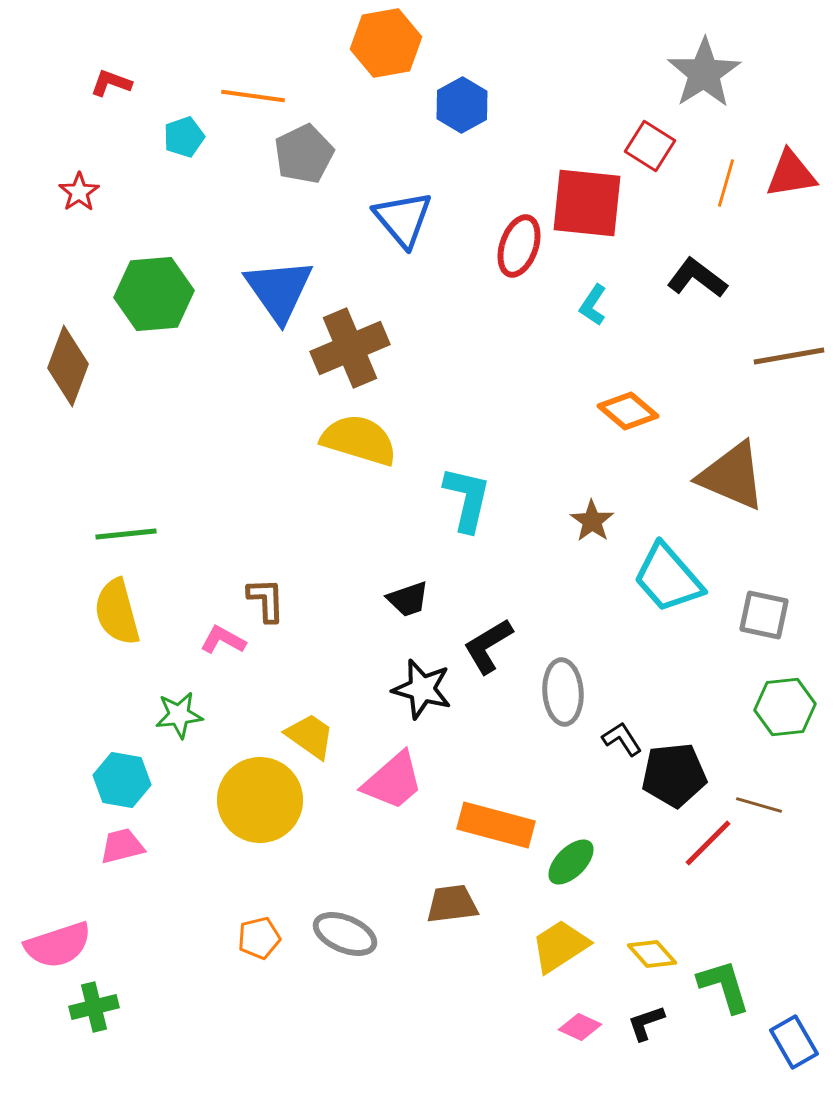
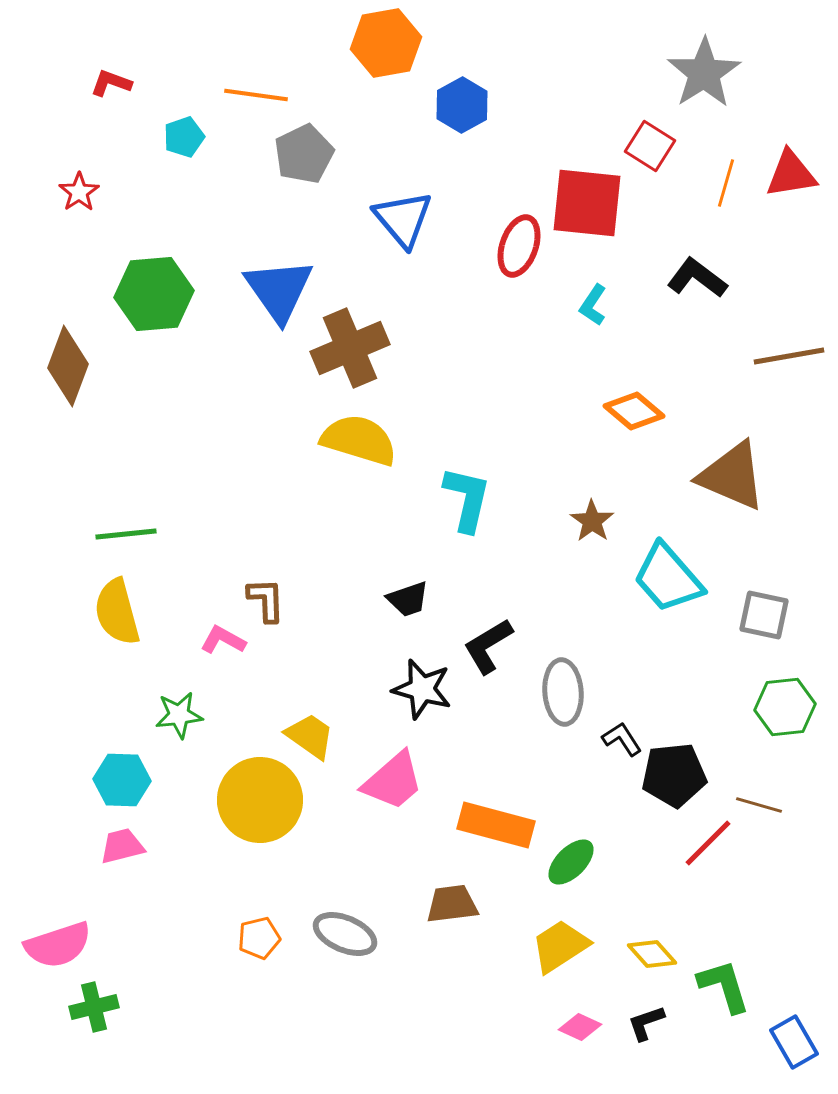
orange line at (253, 96): moved 3 px right, 1 px up
orange diamond at (628, 411): moved 6 px right
cyan hexagon at (122, 780): rotated 8 degrees counterclockwise
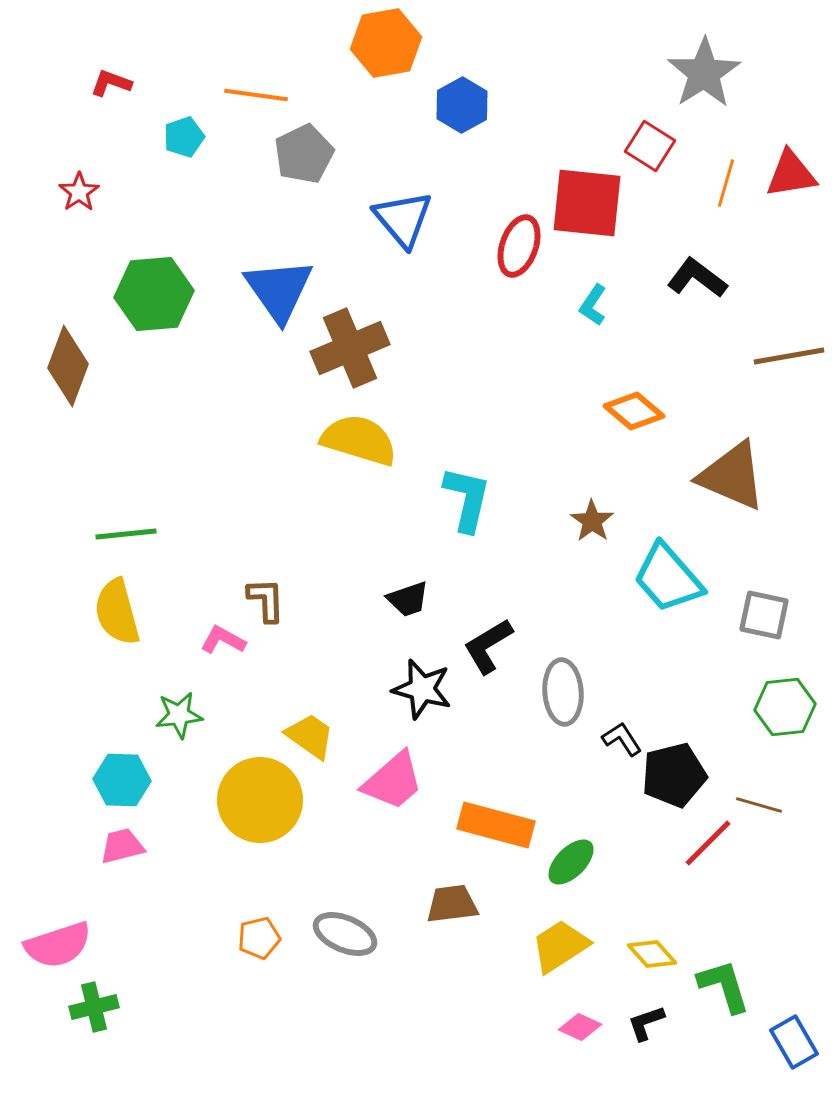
black pentagon at (674, 775): rotated 8 degrees counterclockwise
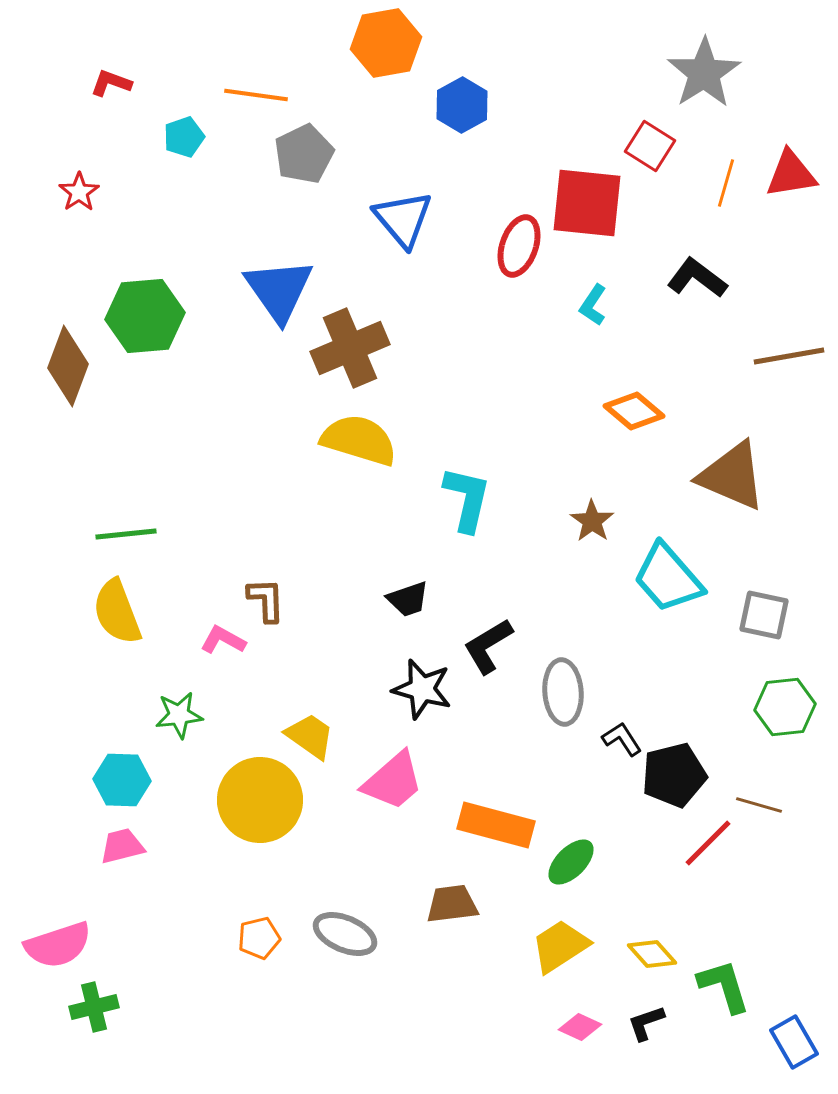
green hexagon at (154, 294): moved 9 px left, 22 px down
yellow semicircle at (117, 612): rotated 6 degrees counterclockwise
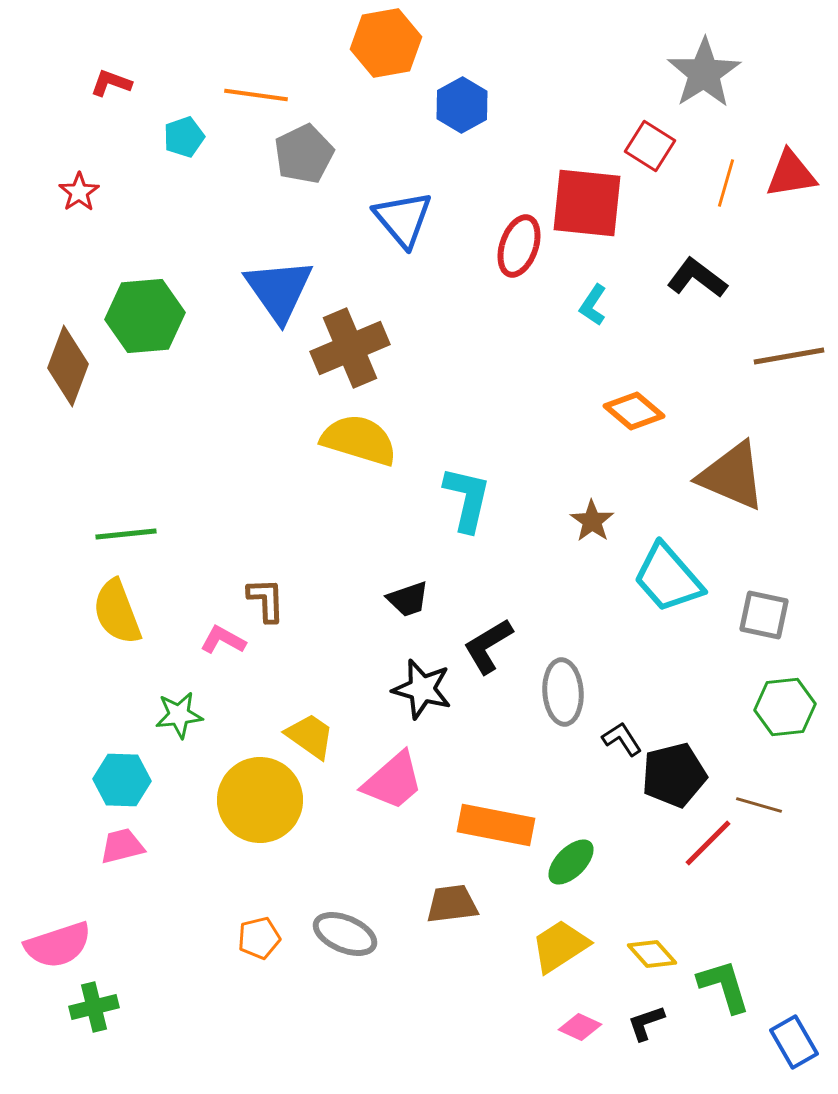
orange rectangle at (496, 825): rotated 4 degrees counterclockwise
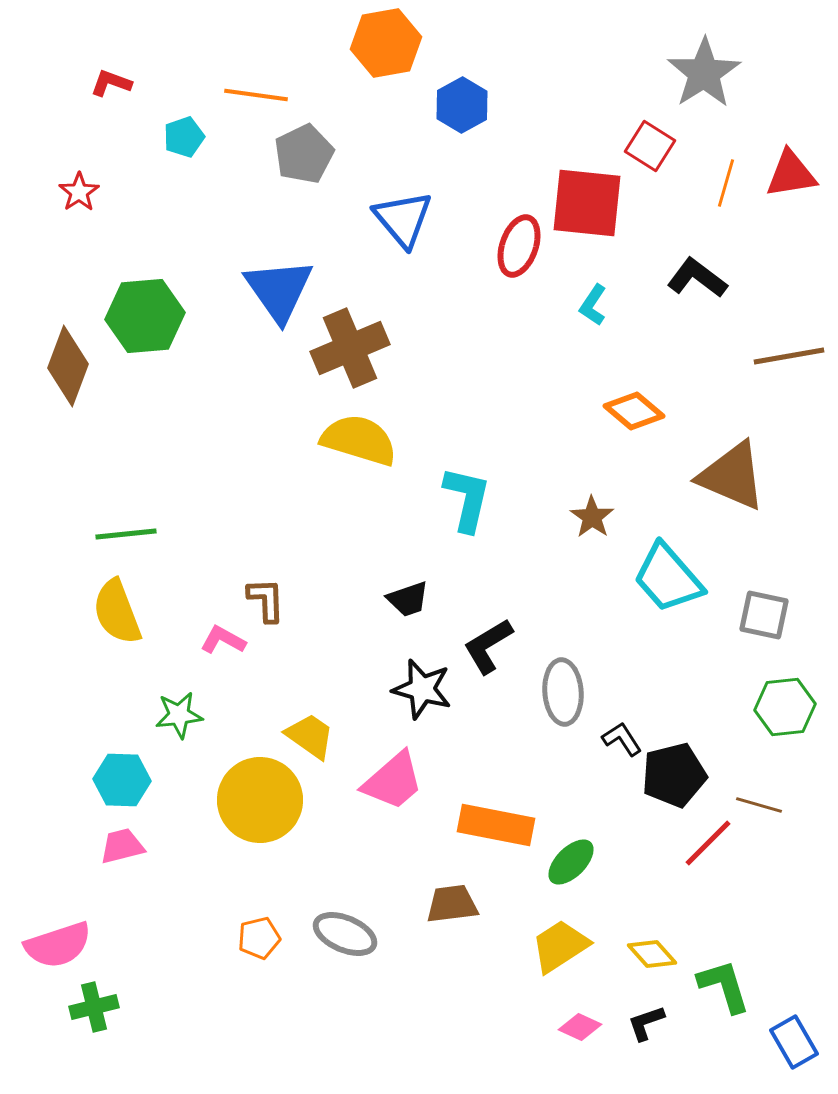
brown star at (592, 521): moved 4 px up
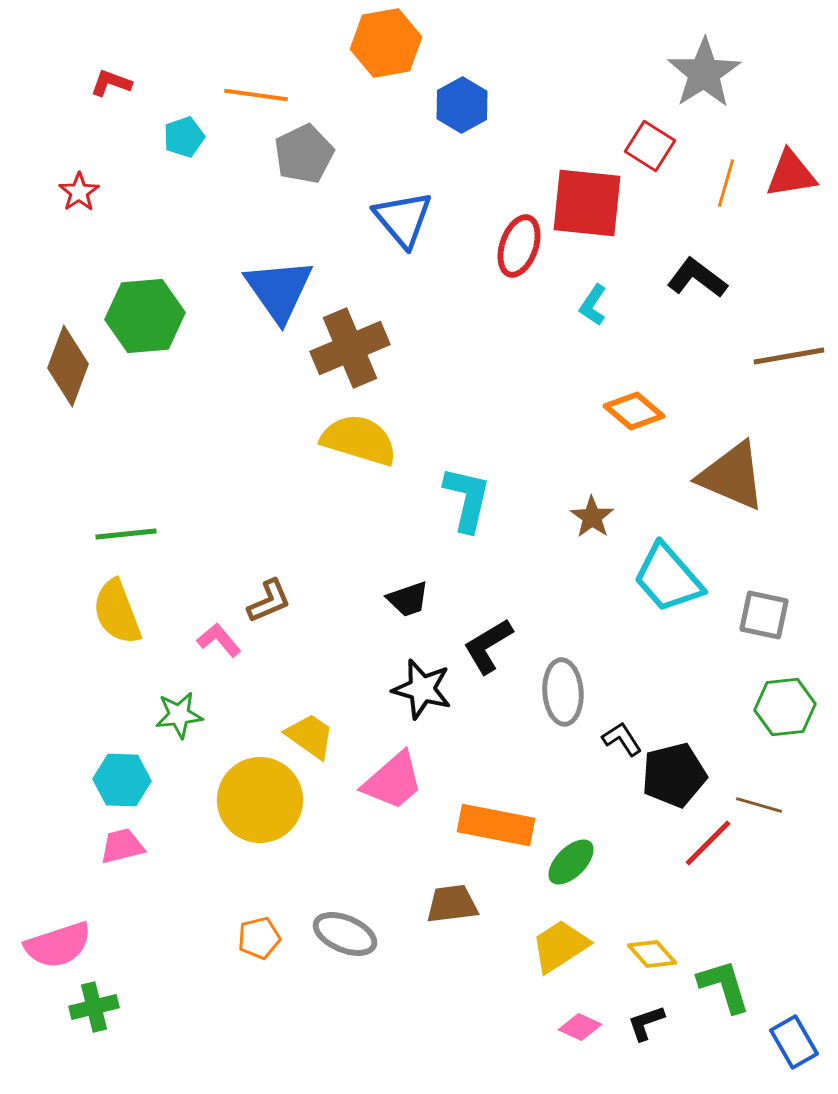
brown L-shape at (266, 600): moved 3 px right, 1 px down; rotated 69 degrees clockwise
pink L-shape at (223, 640): moved 4 px left; rotated 21 degrees clockwise
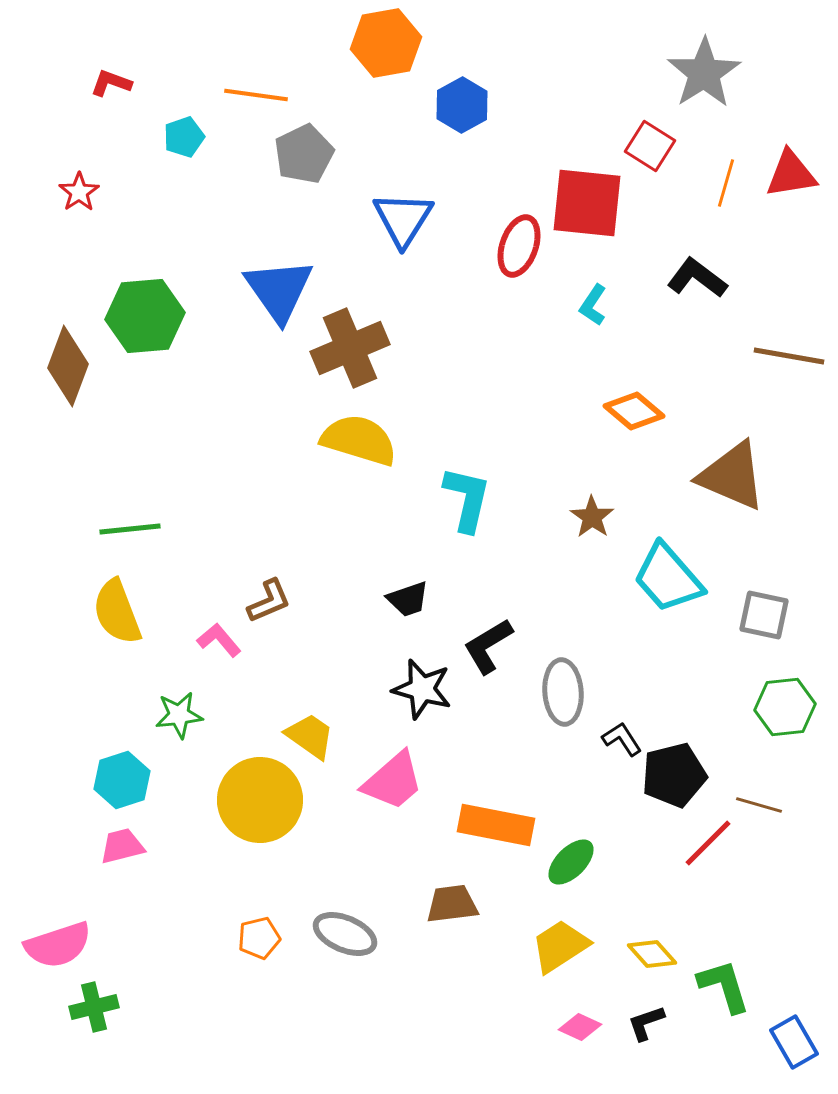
blue triangle at (403, 219): rotated 12 degrees clockwise
brown line at (789, 356): rotated 20 degrees clockwise
green line at (126, 534): moved 4 px right, 5 px up
cyan hexagon at (122, 780): rotated 20 degrees counterclockwise
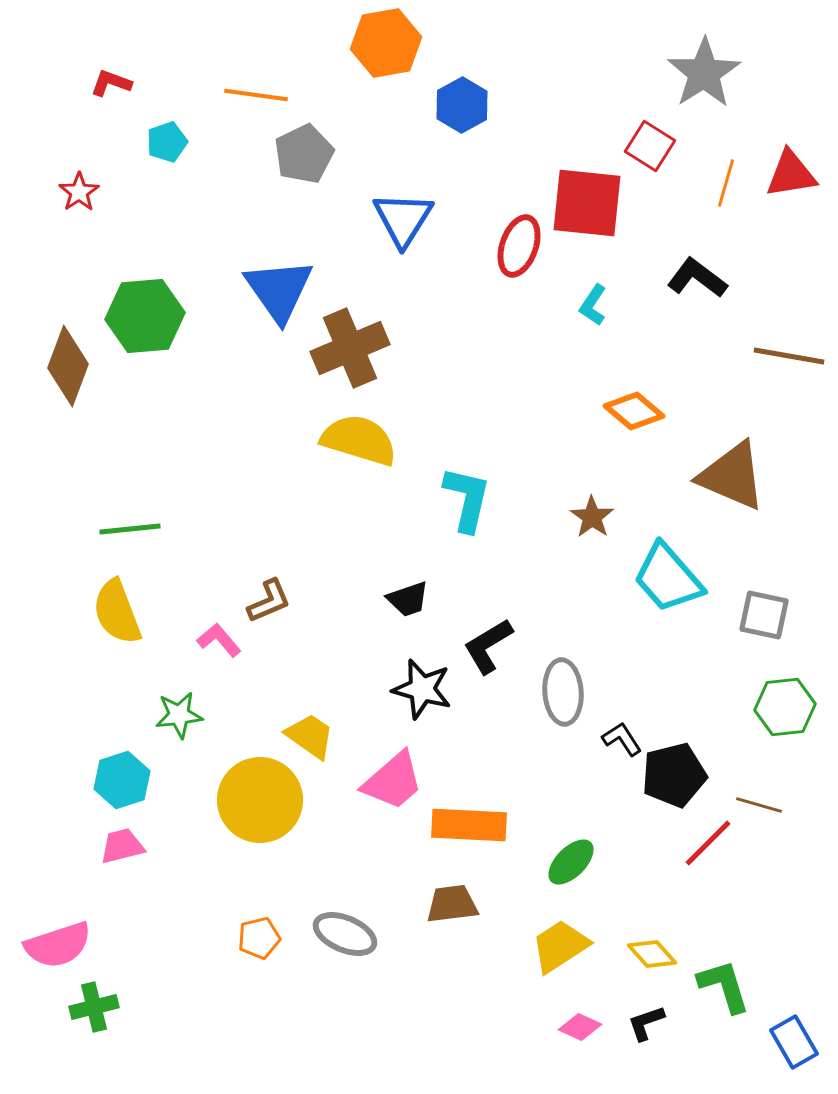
cyan pentagon at (184, 137): moved 17 px left, 5 px down
orange rectangle at (496, 825): moved 27 px left; rotated 8 degrees counterclockwise
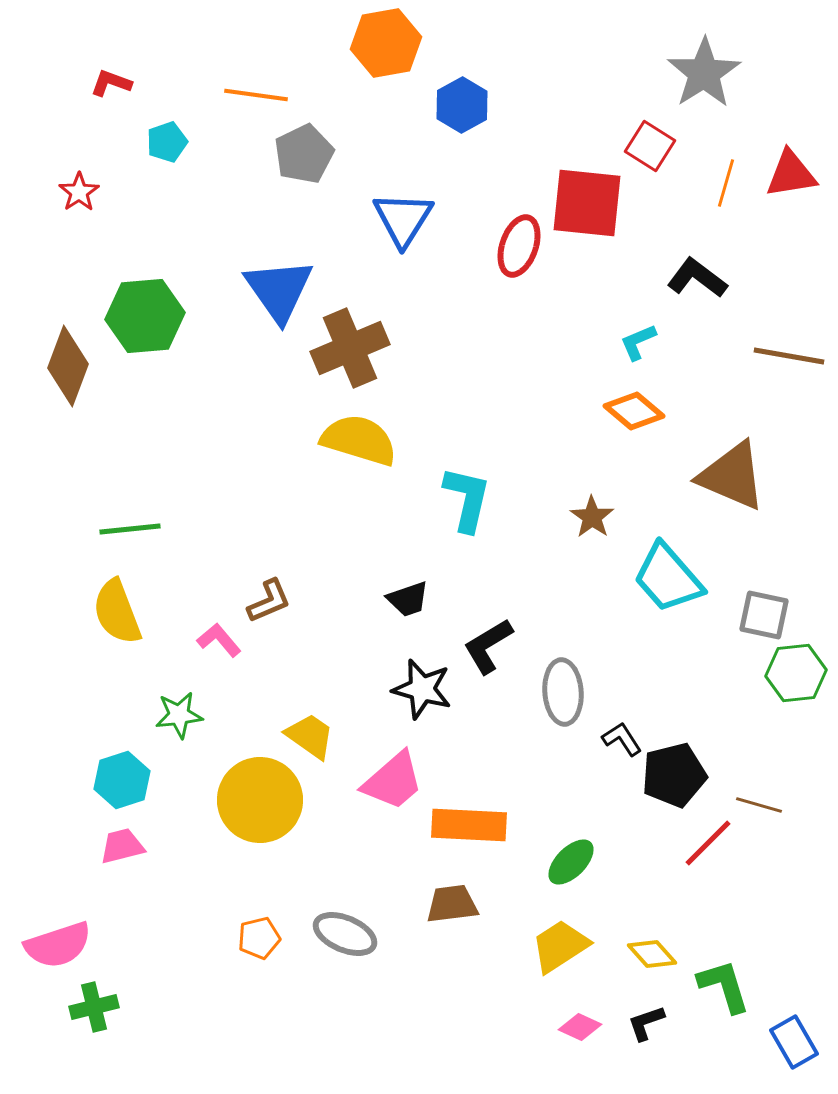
cyan L-shape at (593, 305): moved 45 px right, 37 px down; rotated 33 degrees clockwise
green hexagon at (785, 707): moved 11 px right, 34 px up
